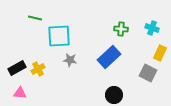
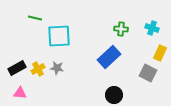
gray star: moved 13 px left, 8 px down
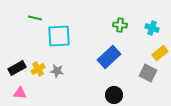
green cross: moved 1 px left, 4 px up
yellow rectangle: rotated 28 degrees clockwise
gray star: moved 3 px down
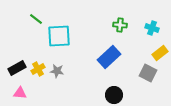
green line: moved 1 px right, 1 px down; rotated 24 degrees clockwise
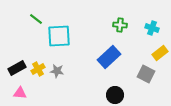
gray square: moved 2 px left, 1 px down
black circle: moved 1 px right
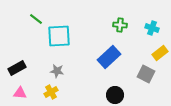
yellow cross: moved 13 px right, 23 px down
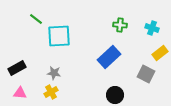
gray star: moved 3 px left, 2 px down
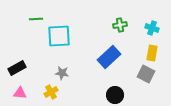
green line: rotated 40 degrees counterclockwise
green cross: rotated 16 degrees counterclockwise
yellow rectangle: moved 8 px left; rotated 42 degrees counterclockwise
gray star: moved 8 px right
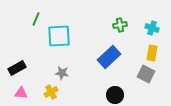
green line: rotated 64 degrees counterclockwise
pink triangle: moved 1 px right
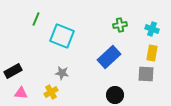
cyan cross: moved 1 px down
cyan square: moved 3 px right; rotated 25 degrees clockwise
black rectangle: moved 4 px left, 3 px down
gray square: rotated 24 degrees counterclockwise
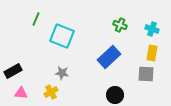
green cross: rotated 32 degrees clockwise
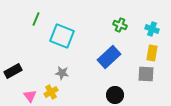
pink triangle: moved 9 px right, 3 px down; rotated 48 degrees clockwise
